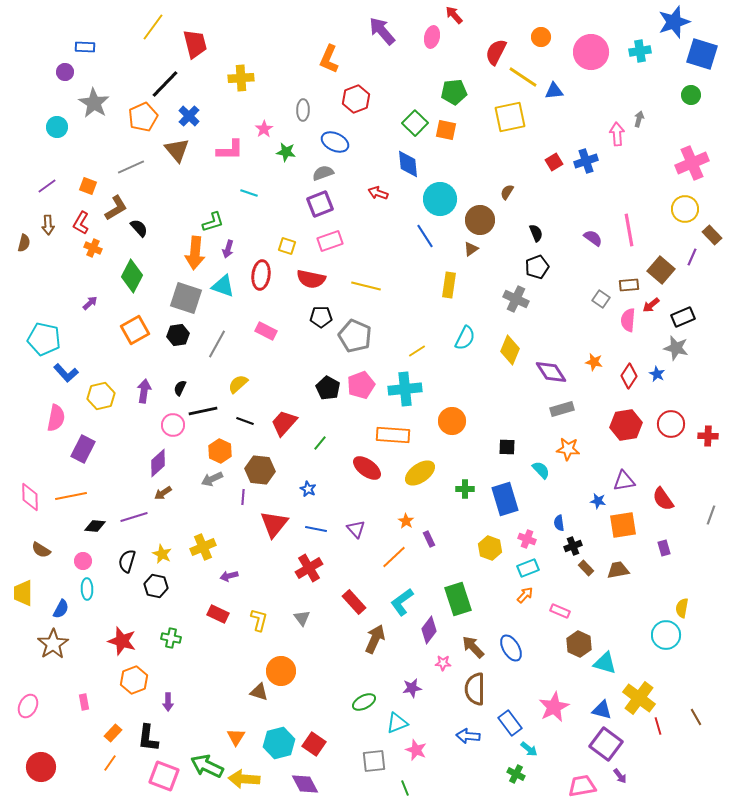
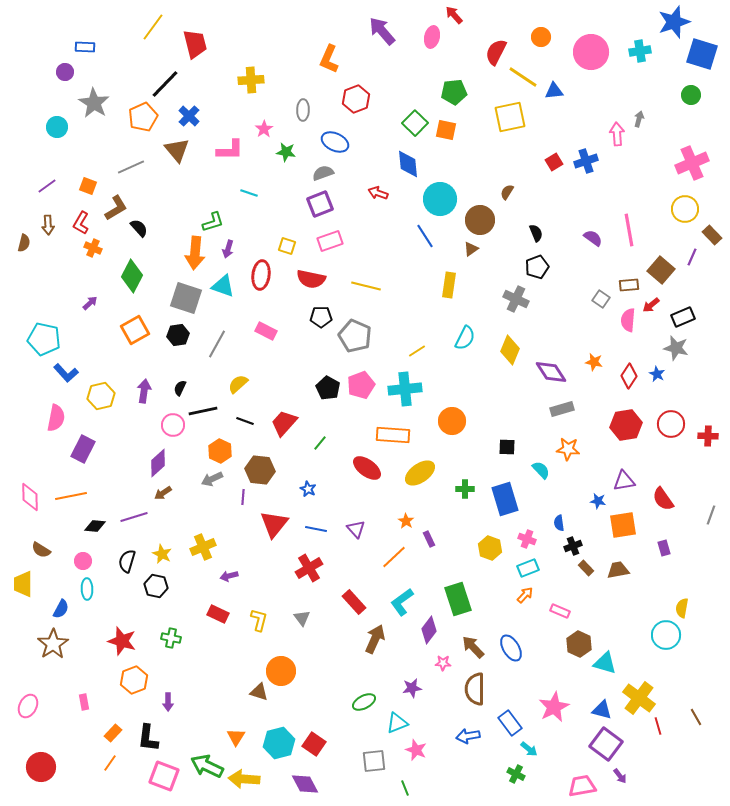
yellow cross at (241, 78): moved 10 px right, 2 px down
yellow trapezoid at (23, 593): moved 9 px up
blue arrow at (468, 736): rotated 15 degrees counterclockwise
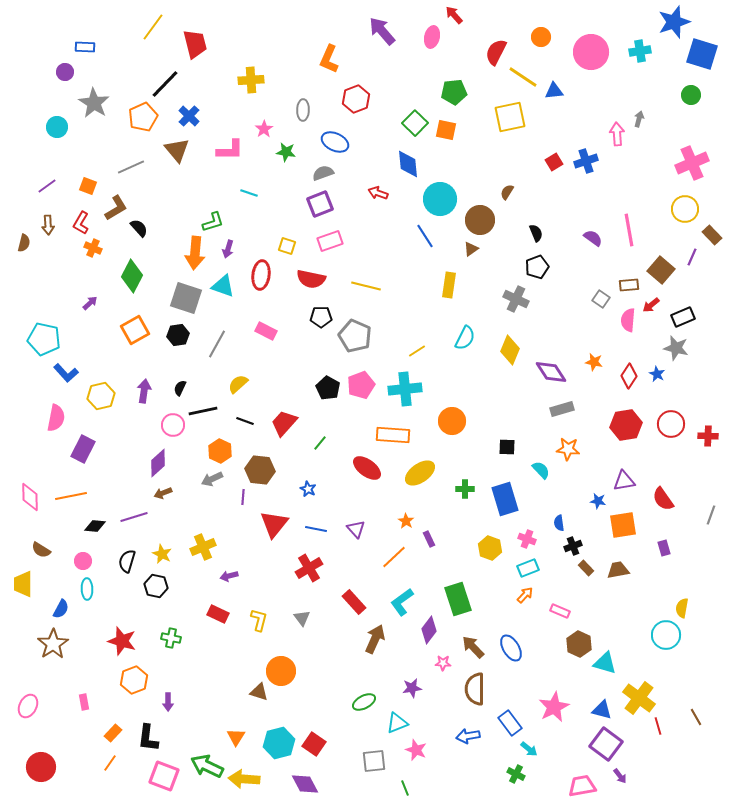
brown arrow at (163, 493): rotated 12 degrees clockwise
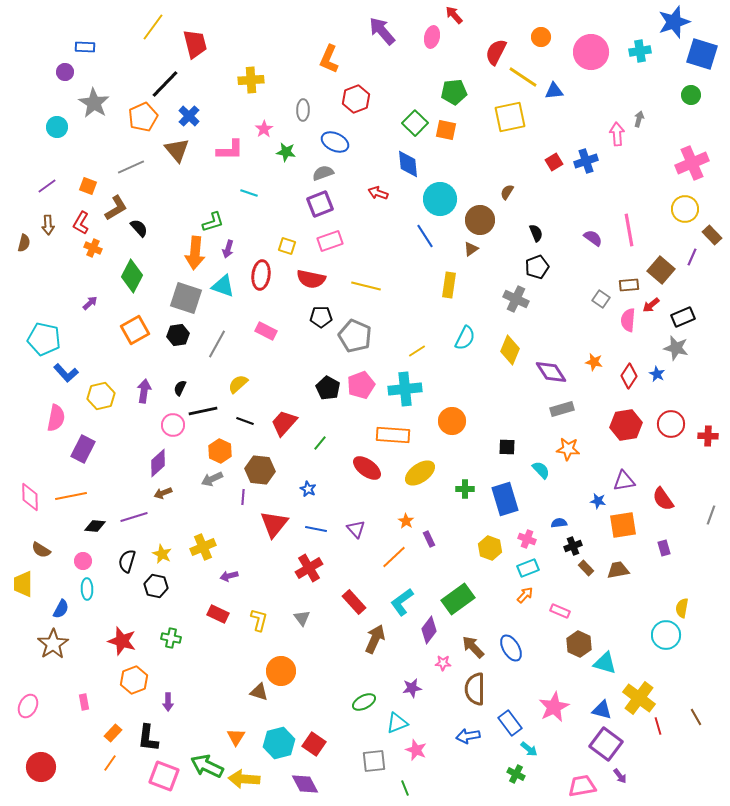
blue semicircle at (559, 523): rotated 91 degrees clockwise
green rectangle at (458, 599): rotated 72 degrees clockwise
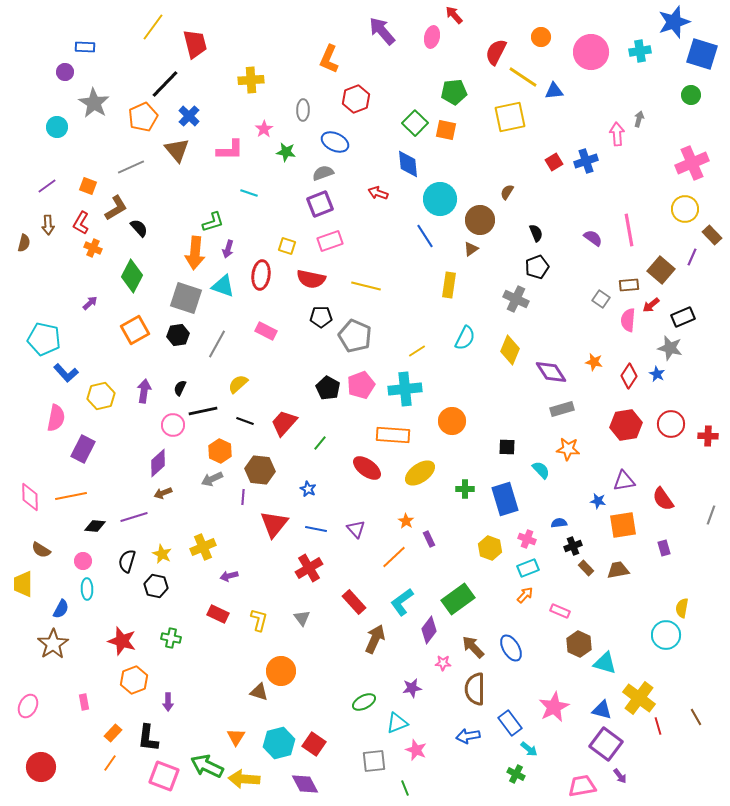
gray star at (676, 348): moved 6 px left
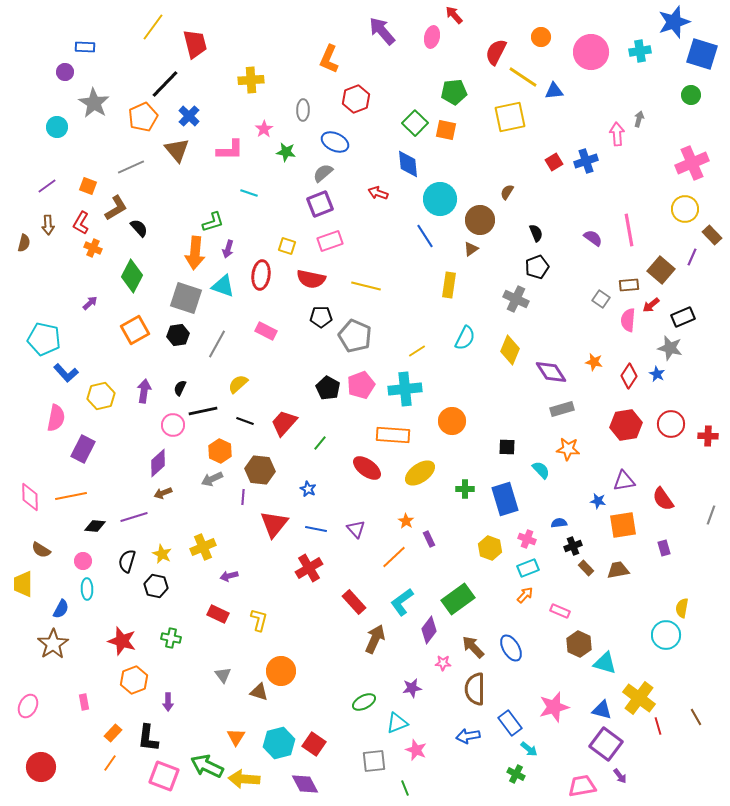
gray semicircle at (323, 173): rotated 20 degrees counterclockwise
gray triangle at (302, 618): moved 79 px left, 57 px down
pink star at (554, 707): rotated 12 degrees clockwise
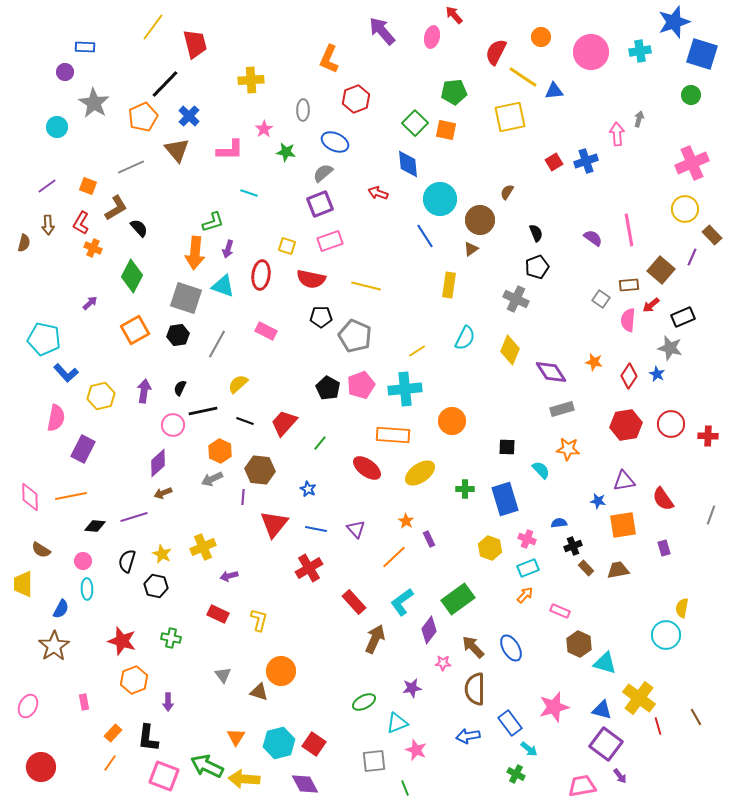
brown star at (53, 644): moved 1 px right, 2 px down
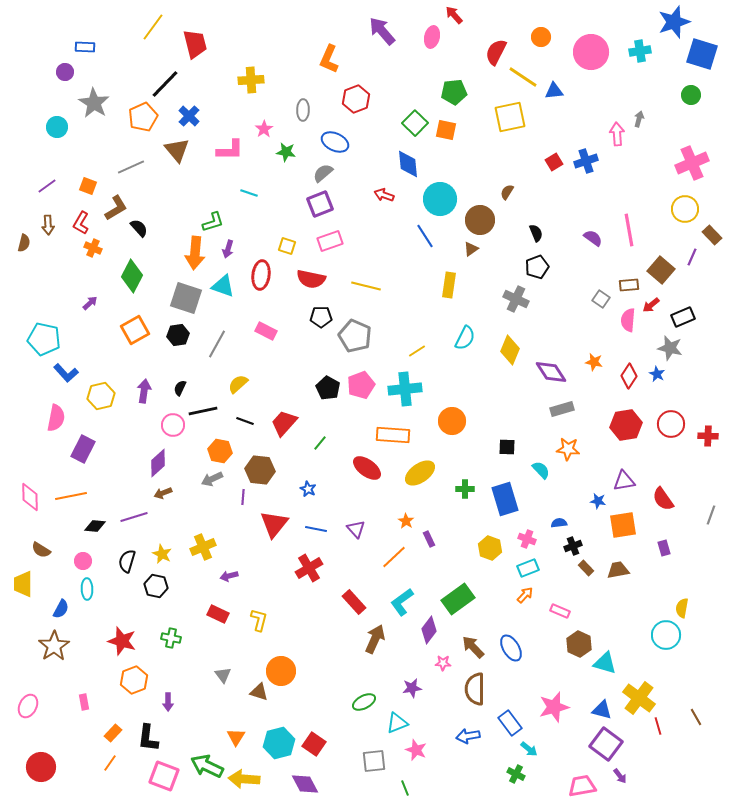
red arrow at (378, 193): moved 6 px right, 2 px down
orange hexagon at (220, 451): rotated 15 degrees counterclockwise
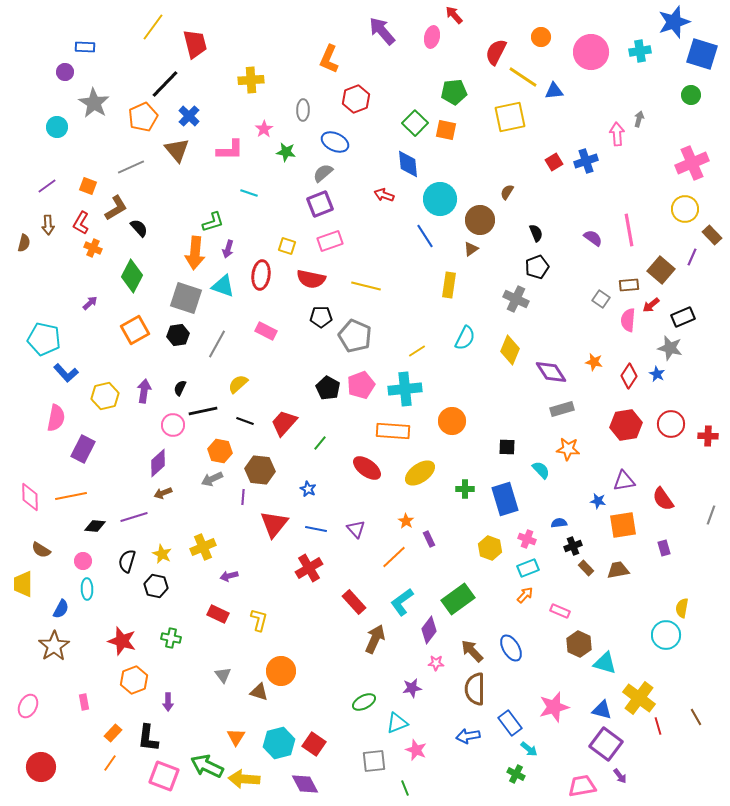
yellow hexagon at (101, 396): moved 4 px right
orange rectangle at (393, 435): moved 4 px up
brown arrow at (473, 647): moved 1 px left, 4 px down
pink star at (443, 663): moved 7 px left
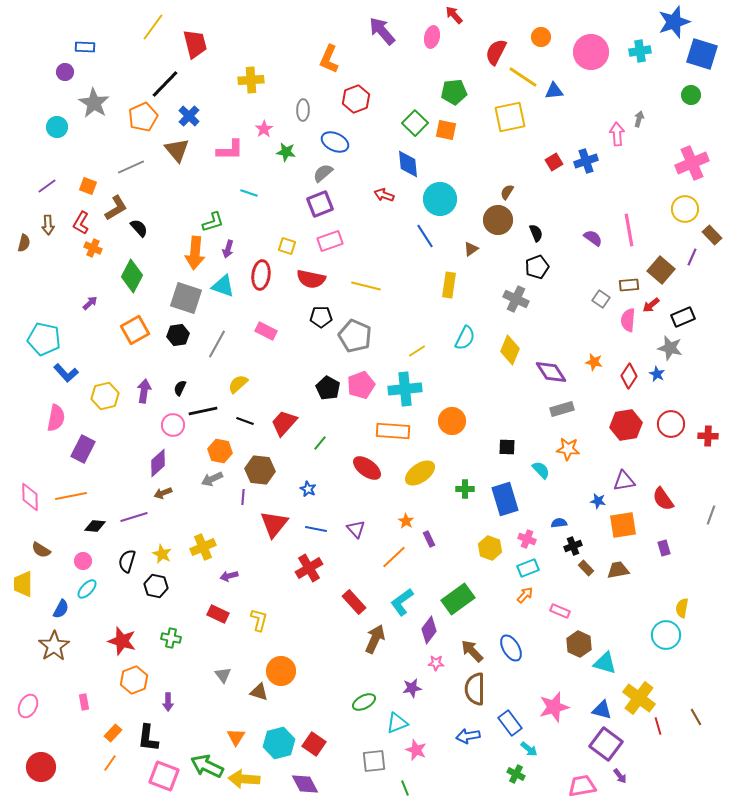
brown circle at (480, 220): moved 18 px right
cyan ellipse at (87, 589): rotated 45 degrees clockwise
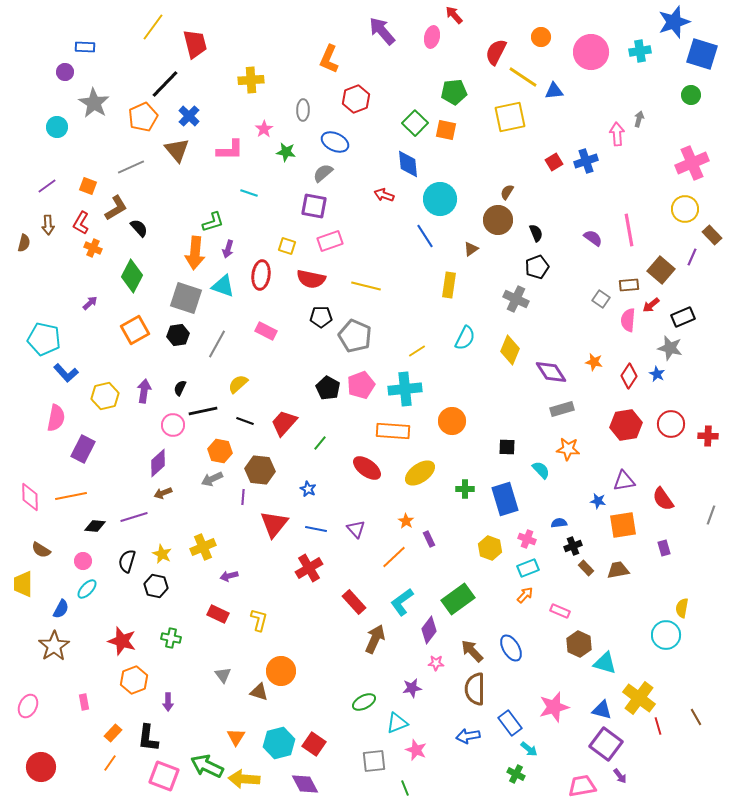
purple square at (320, 204): moved 6 px left, 2 px down; rotated 32 degrees clockwise
